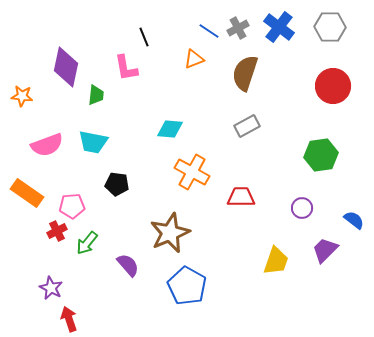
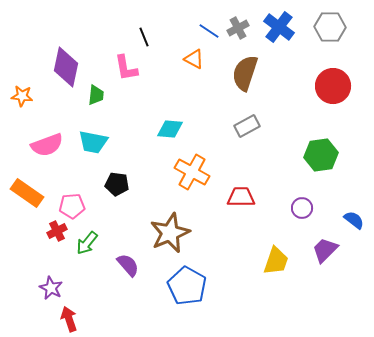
orange triangle: rotated 50 degrees clockwise
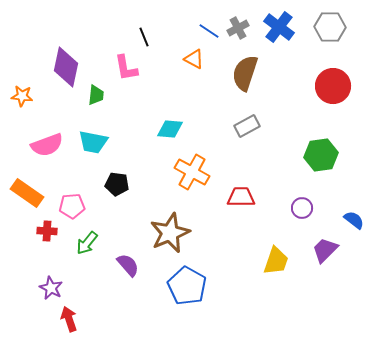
red cross: moved 10 px left; rotated 30 degrees clockwise
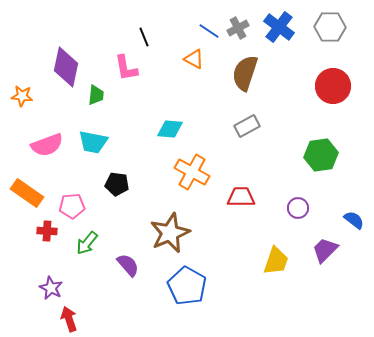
purple circle: moved 4 px left
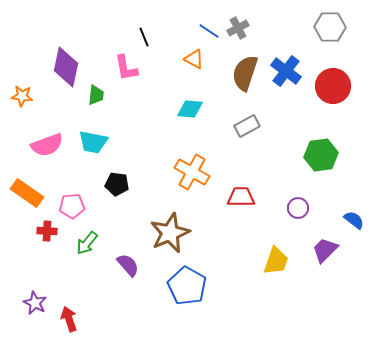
blue cross: moved 7 px right, 44 px down
cyan diamond: moved 20 px right, 20 px up
purple star: moved 16 px left, 15 px down
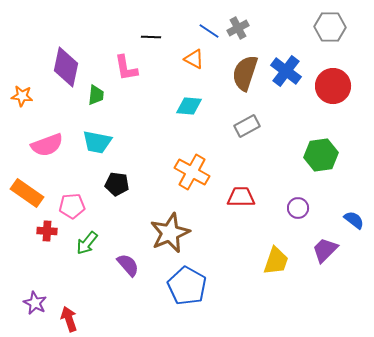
black line: moved 7 px right; rotated 66 degrees counterclockwise
cyan diamond: moved 1 px left, 3 px up
cyan trapezoid: moved 4 px right
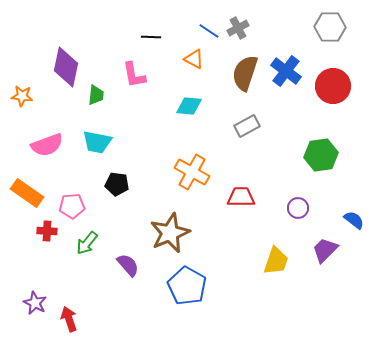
pink L-shape: moved 8 px right, 7 px down
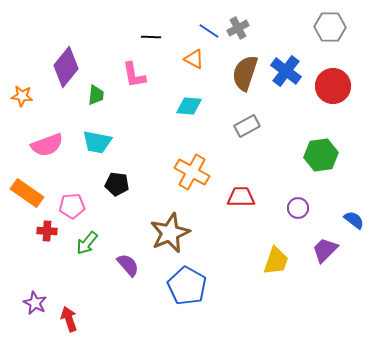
purple diamond: rotated 27 degrees clockwise
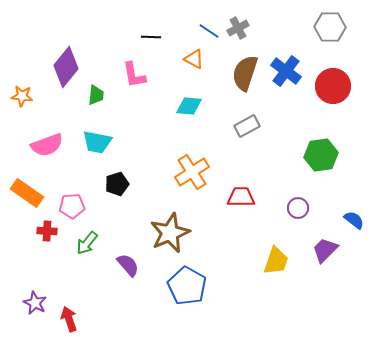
orange cross: rotated 28 degrees clockwise
black pentagon: rotated 25 degrees counterclockwise
